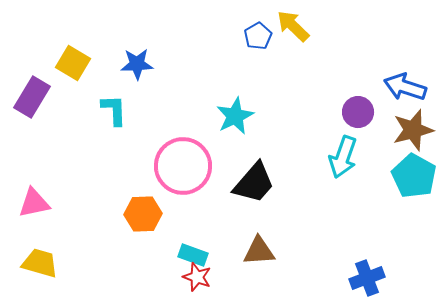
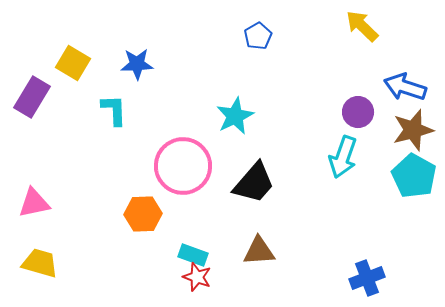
yellow arrow: moved 69 px right
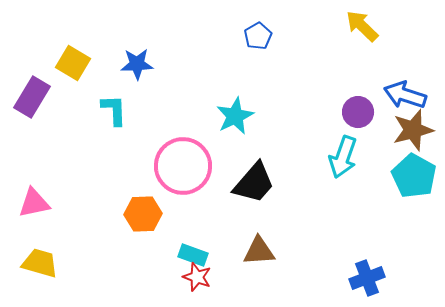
blue arrow: moved 8 px down
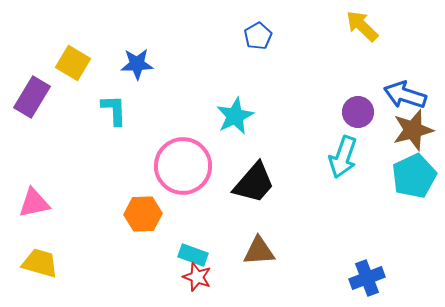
cyan pentagon: rotated 18 degrees clockwise
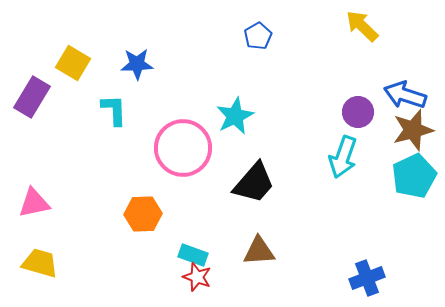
pink circle: moved 18 px up
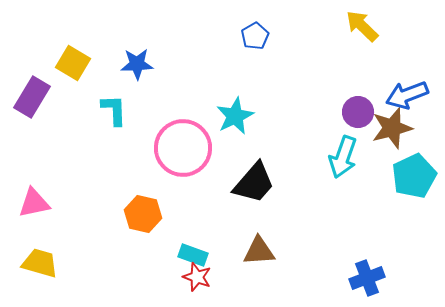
blue pentagon: moved 3 px left
blue arrow: moved 2 px right; rotated 39 degrees counterclockwise
brown star: moved 21 px left, 2 px up
orange hexagon: rotated 15 degrees clockwise
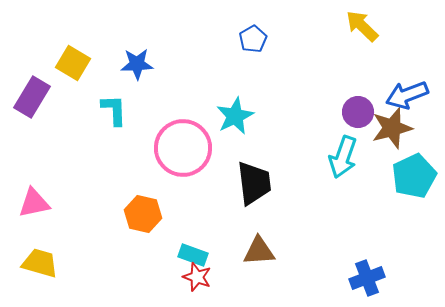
blue pentagon: moved 2 px left, 3 px down
black trapezoid: rotated 48 degrees counterclockwise
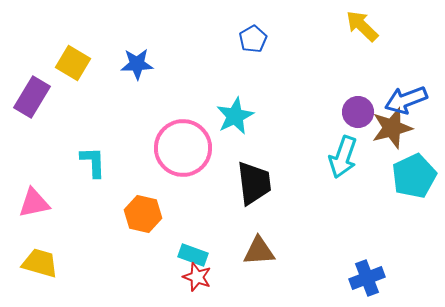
blue arrow: moved 1 px left, 5 px down
cyan L-shape: moved 21 px left, 52 px down
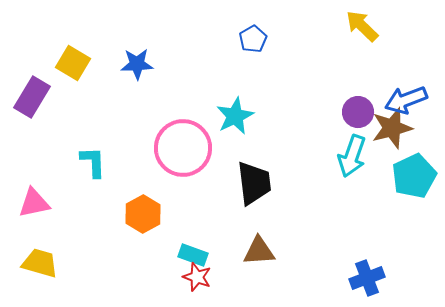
cyan arrow: moved 9 px right, 1 px up
orange hexagon: rotated 18 degrees clockwise
